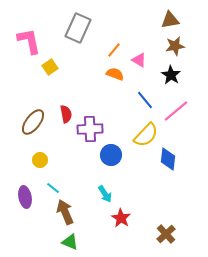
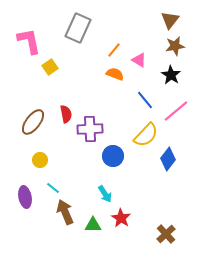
brown triangle: rotated 42 degrees counterclockwise
blue circle: moved 2 px right, 1 px down
blue diamond: rotated 30 degrees clockwise
green triangle: moved 23 px right, 17 px up; rotated 24 degrees counterclockwise
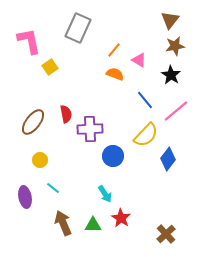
brown arrow: moved 2 px left, 11 px down
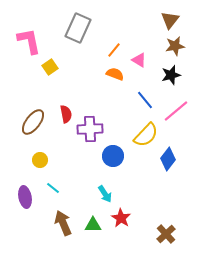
black star: rotated 24 degrees clockwise
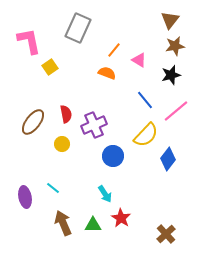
orange semicircle: moved 8 px left, 1 px up
purple cross: moved 4 px right, 4 px up; rotated 20 degrees counterclockwise
yellow circle: moved 22 px right, 16 px up
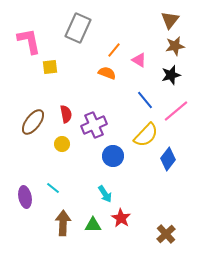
yellow square: rotated 28 degrees clockwise
brown arrow: rotated 25 degrees clockwise
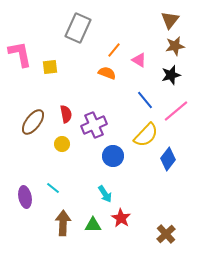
pink L-shape: moved 9 px left, 13 px down
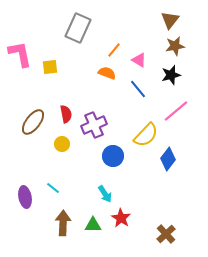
blue line: moved 7 px left, 11 px up
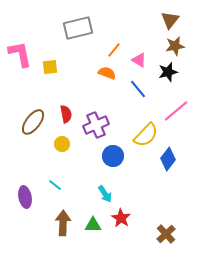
gray rectangle: rotated 52 degrees clockwise
black star: moved 3 px left, 3 px up
purple cross: moved 2 px right
cyan line: moved 2 px right, 3 px up
